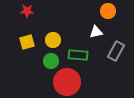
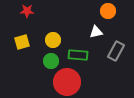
yellow square: moved 5 px left
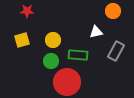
orange circle: moved 5 px right
yellow square: moved 2 px up
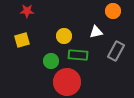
yellow circle: moved 11 px right, 4 px up
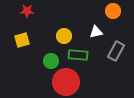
red circle: moved 1 px left
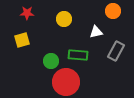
red star: moved 2 px down
yellow circle: moved 17 px up
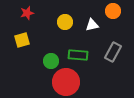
red star: rotated 16 degrees counterclockwise
yellow circle: moved 1 px right, 3 px down
white triangle: moved 4 px left, 7 px up
gray rectangle: moved 3 px left, 1 px down
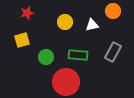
green circle: moved 5 px left, 4 px up
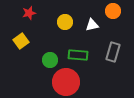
red star: moved 2 px right
yellow square: moved 1 px left, 1 px down; rotated 21 degrees counterclockwise
gray rectangle: rotated 12 degrees counterclockwise
green circle: moved 4 px right, 3 px down
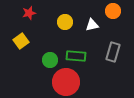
green rectangle: moved 2 px left, 1 px down
